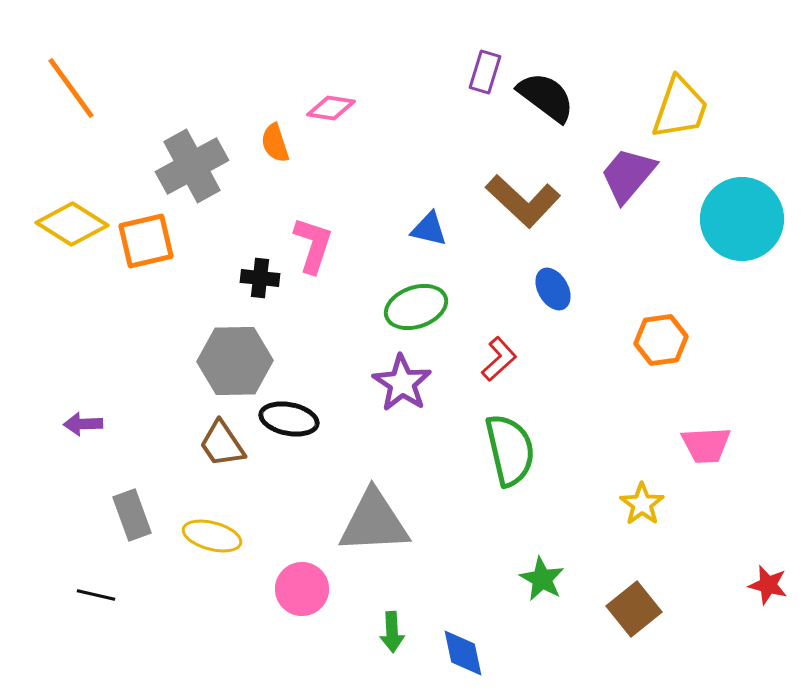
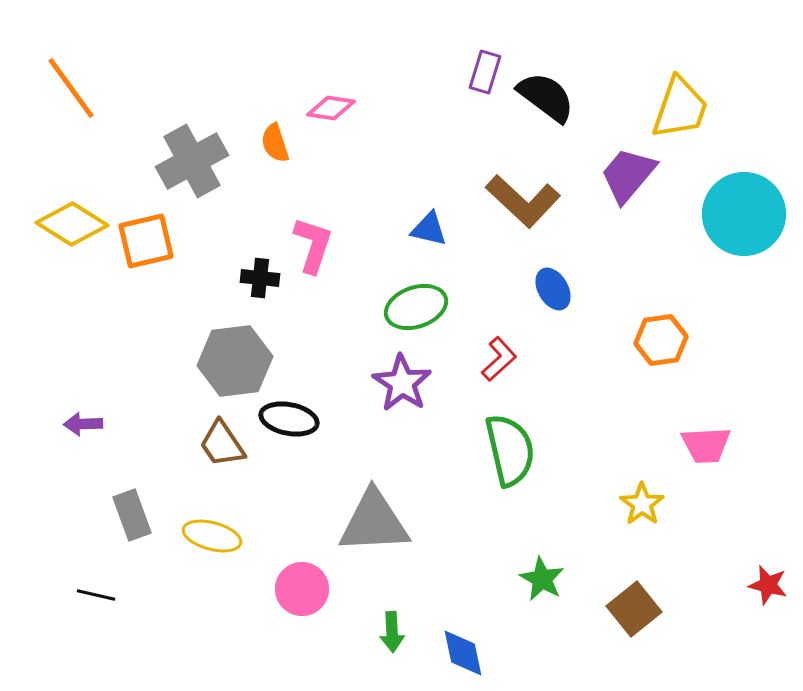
gray cross: moved 5 px up
cyan circle: moved 2 px right, 5 px up
gray hexagon: rotated 6 degrees counterclockwise
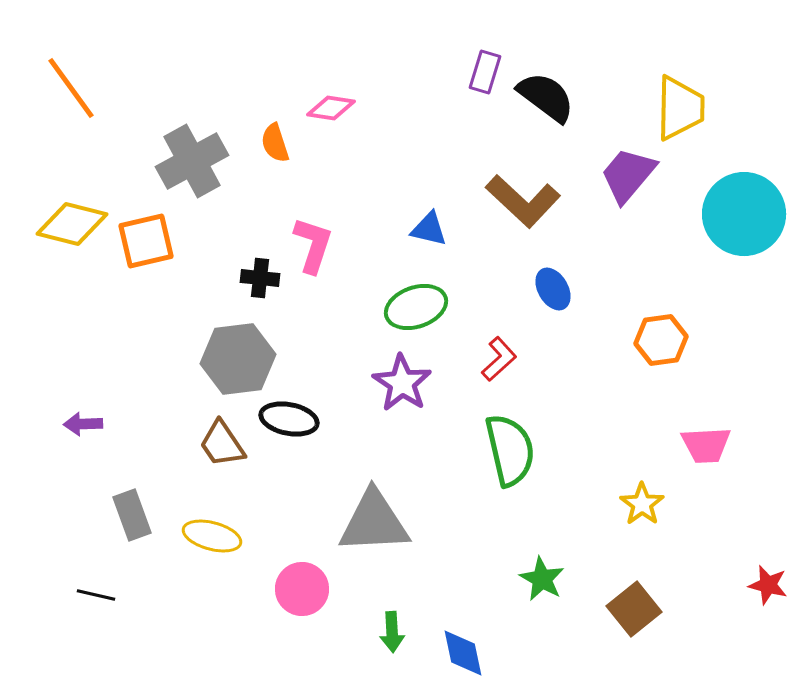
yellow trapezoid: rotated 18 degrees counterclockwise
yellow diamond: rotated 18 degrees counterclockwise
gray hexagon: moved 3 px right, 2 px up
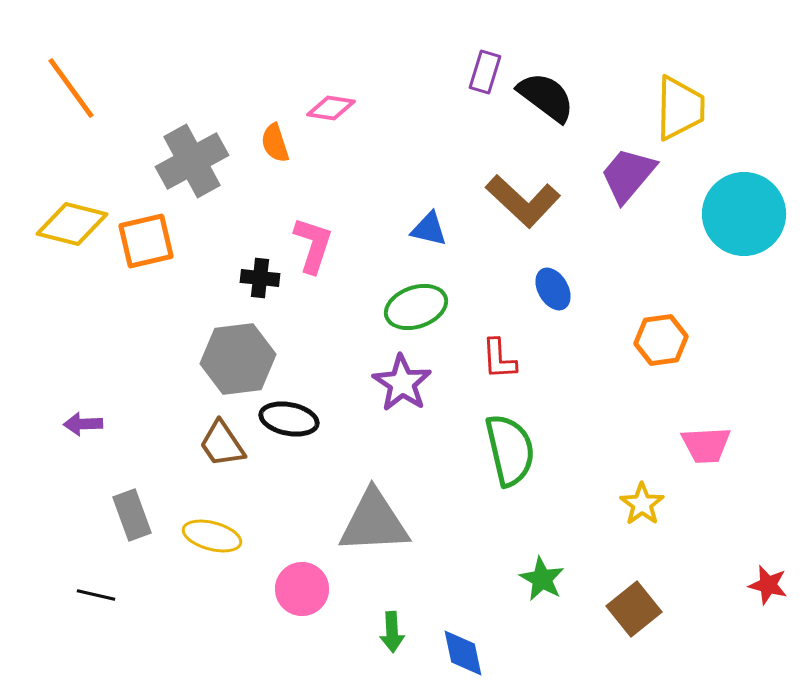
red L-shape: rotated 129 degrees clockwise
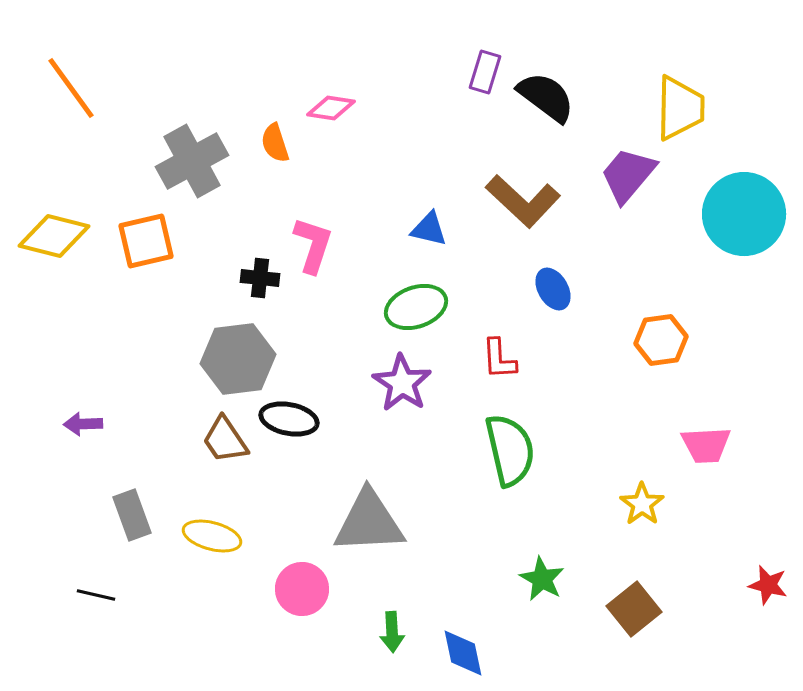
yellow diamond: moved 18 px left, 12 px down
brown trapezoid: moved 3 px right, 4 px up
gray triangle: moved 5 px left
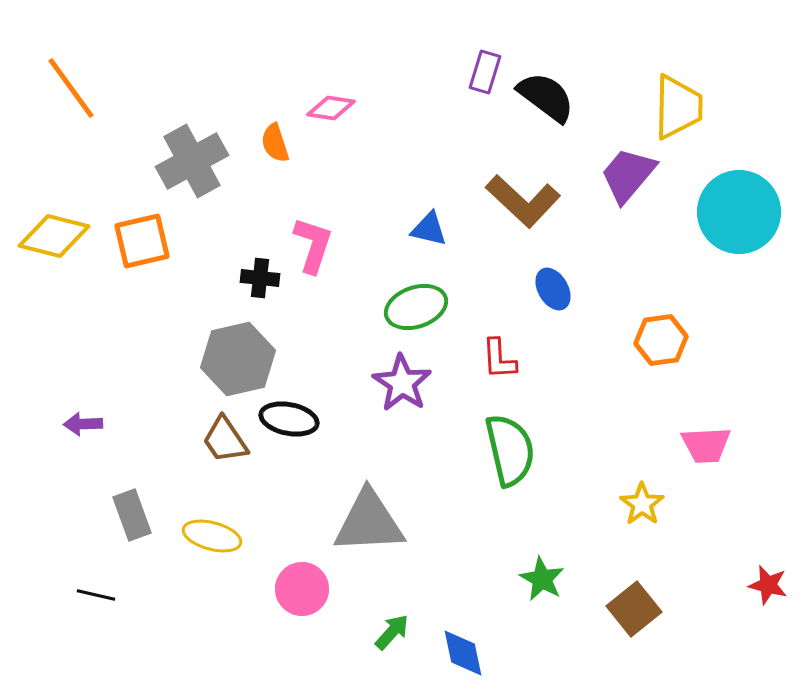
yellow trapezoid: moved 2 px left, 1 px up
cyan circle: moved 5 px left, 2 px up
orange square: moved 4 px left
gray hexagon: rotated 6 degrees counterclockwise
green arrow: rotated 135 degrees counterclockwise
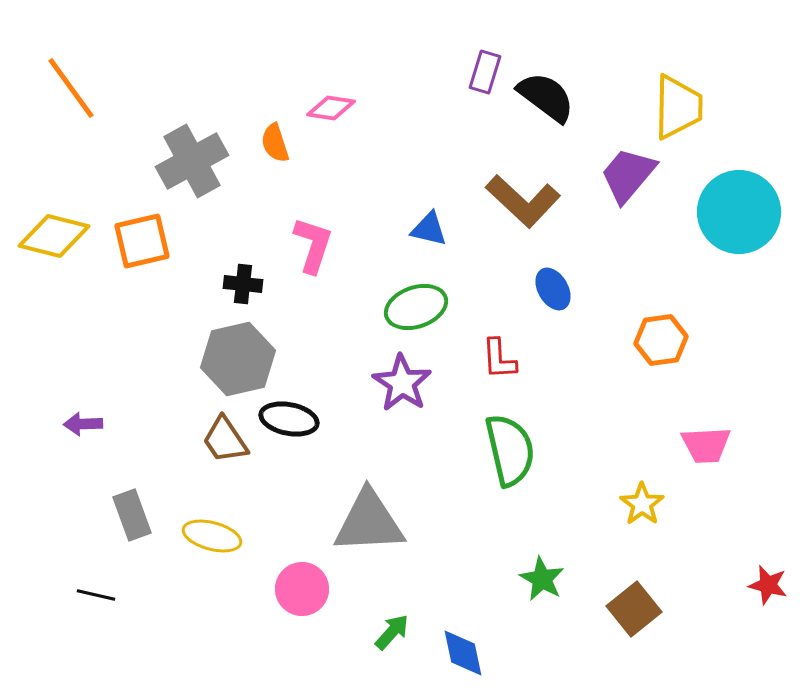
black cross: moved 17 px left, 6 px down
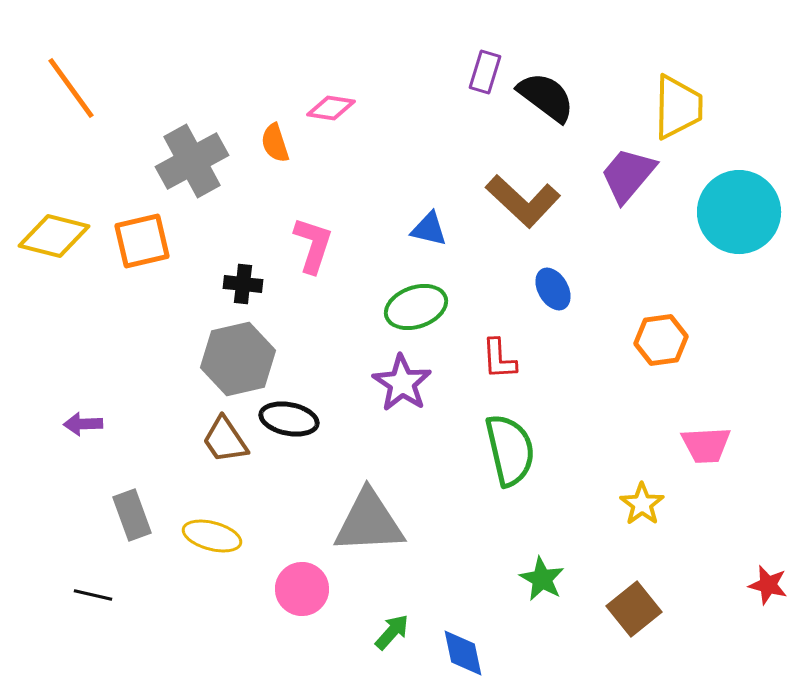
black line: moved 3 px left
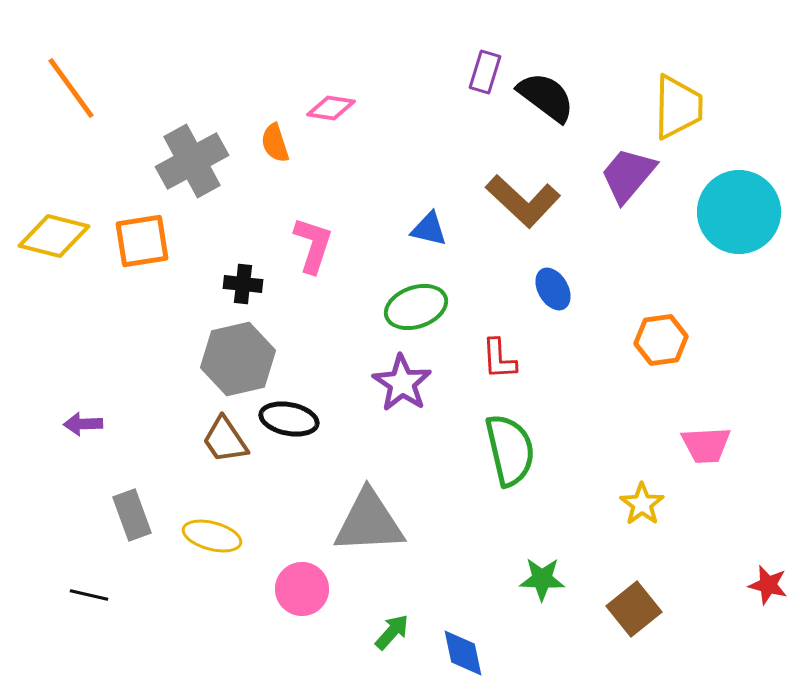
orange square: rotated 4 degrees clockwise
green star: rotated 27 degrees counterclockwise
black line: moved 4 px left
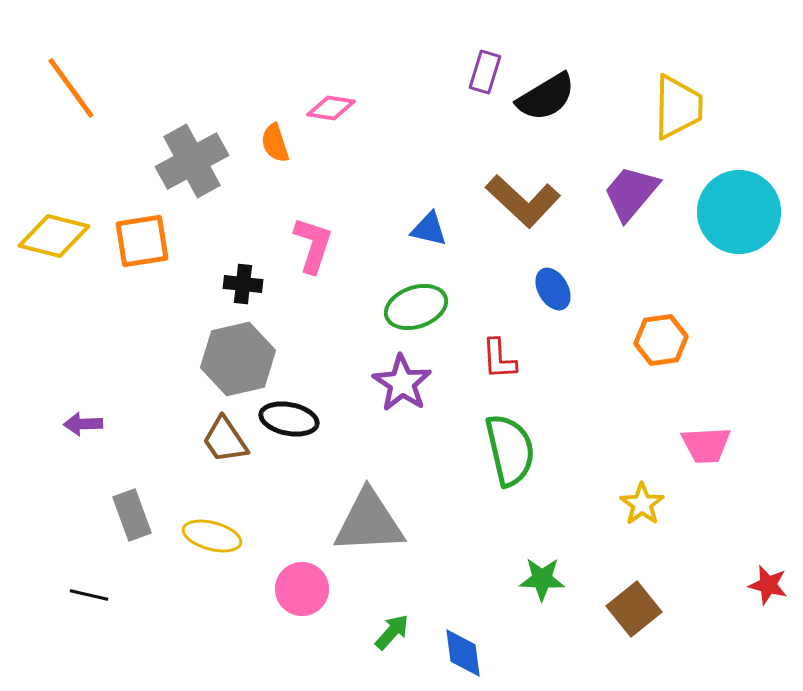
black semicircle: rotated 112 degrees clockwise
purple trapezoid: moved 3 px right, 18 px down
blue diamond: rotated 4 degrees clockwise
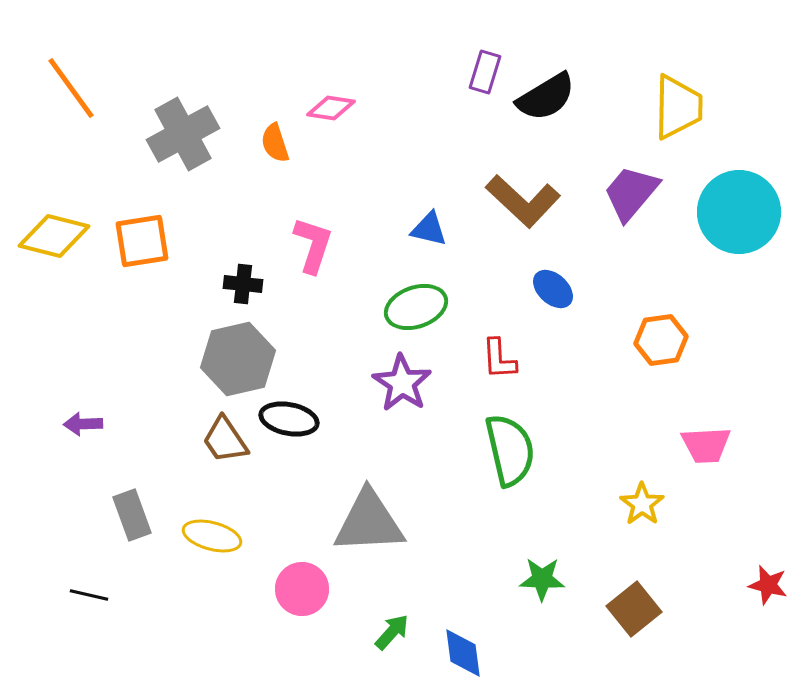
gray cross: moved 9 px left, 27 px up
blue ellipse: rotated 18 degrees counterclockwise
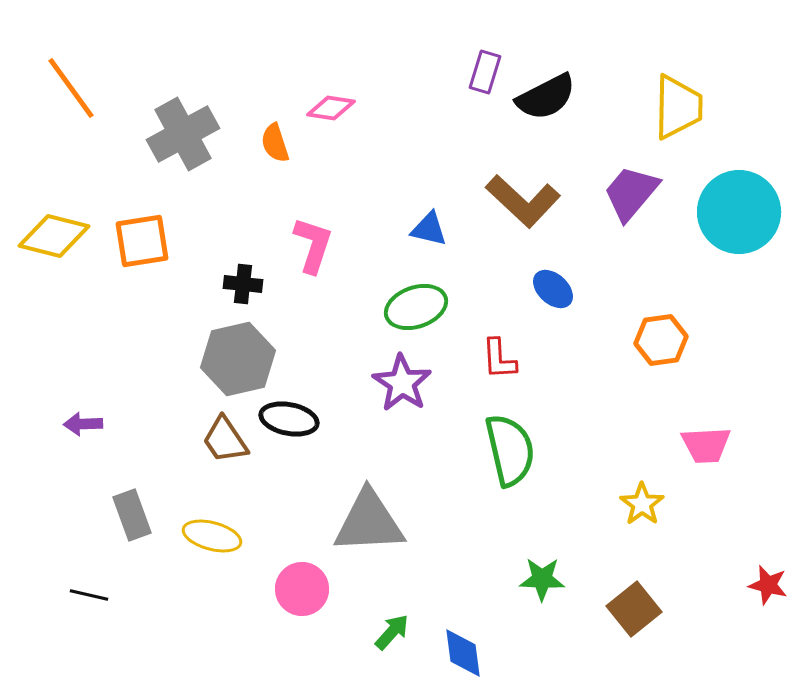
black semicircle: rotated 4 degrees clockwise
